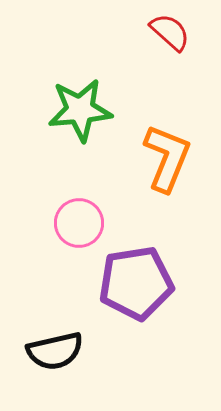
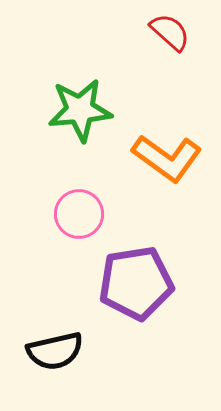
orange L-shape: rotated 104 degrees clockwise
pink circle: moved 9 px up
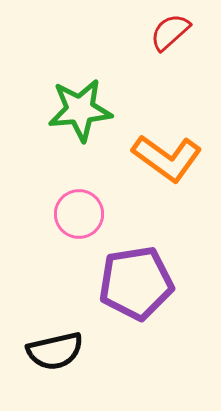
red semicircle: rotated 84 degrees counterclockwise
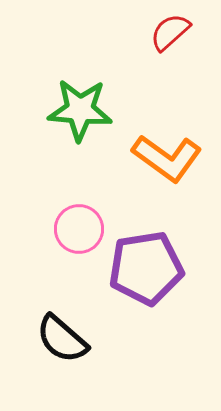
green star: rotated 10 degrees clockwise
pink circle: moved 15 px down
purple pentagon: moved 10 px right, 15 px up
black semicircle: moved 7 px right, 12 px up; rotated 54 degrees clockwise
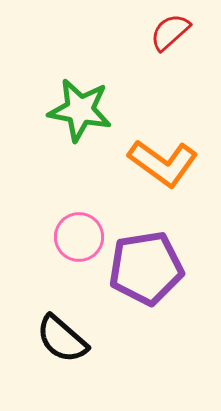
green star: rotated 6 degrees clockwise
orange L-shape: moved 4 px left, 5 px down
pink circle: moved 8 px down
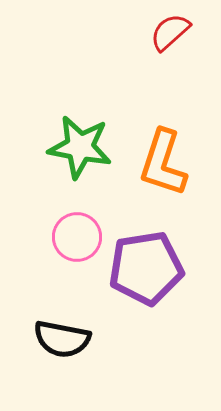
green star: moved 37 px down
orange L-shape: rotated 72 degrees clockwise
pink circle: moved 2 px left
black semicircle: rotated 30 degrees counterclockwise
